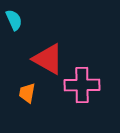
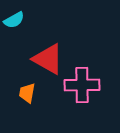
cyan semicircle: rotated 85 degrees clockwise
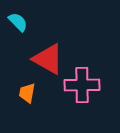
cyan semicircle: moved 4 px right, 2 px down; rotated 105 degrees counterclockwise
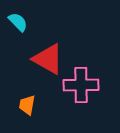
pink cross: moved 1 px left
orange trapezoid: moved 12 px down
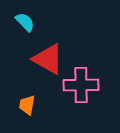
cyan semicircle: moved 7 px right
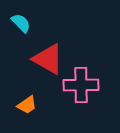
cyan semicircle: moved 4 px left, 1 px down
orange trapezoid: rotated 135 degrees counterclockwise
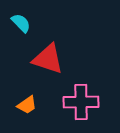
red triangle: rotated 12 degrees counterclockwise
pink cross: moved 17 px down
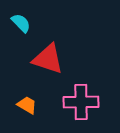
orange trapezoid: rotated 115 degrees counterclockwise
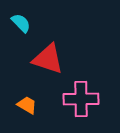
pink cross: moved 3 px up
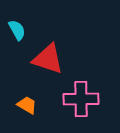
cyan semicircle: moved 4 px left, 7 px down; rotated 15 degrees clockwise
